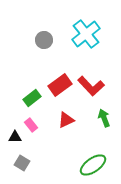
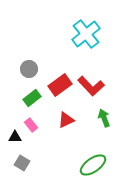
gray circle: moved 15 px left, 29 px down
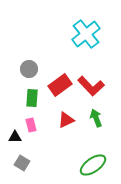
green rectangle: rotated 48 degrees counterclockwise
green arrow: moved 8 px left
pink rectangle: rotated 24 degrees clockwise
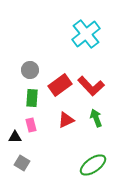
gray circle: moved 1 px right, 1 px down
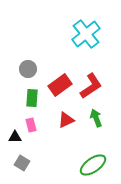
gray circle: moved 2 px left, 1 px up
red L-shape: rotated 80 degrees counterclockwise
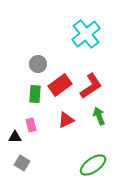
gray circle: moved 10 px right, 5 px up
green rectangle: moved 3 px right, 4 px up
green arrow: moved 3 px right, 2 px up
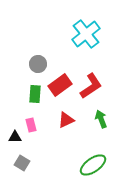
green arrow: moved 2 px right, 3 px down
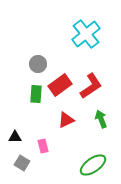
green rectangle: moved 1 px right
pink rectangle: moved 12 px right, 21 px down
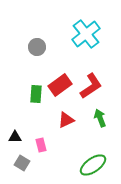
gray circle: moved 1 px left, 17 px up
green arrow: moved 1 px left, 1 px up
pink rectangle: moved 2 px left, 1 px up
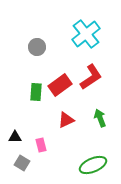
red L-shape: moved 9 px up
green rectangle: moved 2 px up
green ellipse: rotated 12 degrees clockwise
